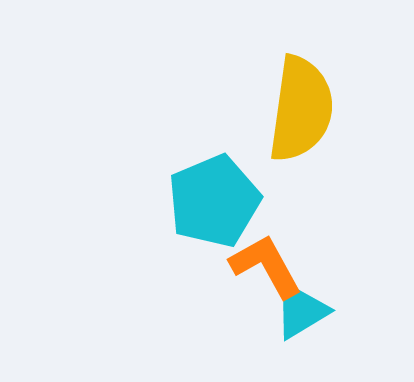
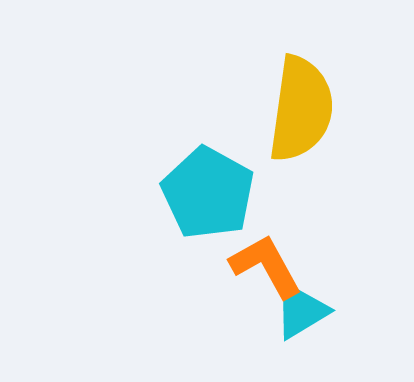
cyan pentagon: moved 6 px left, 8 px up; rotated 20 degrees counterclockwise
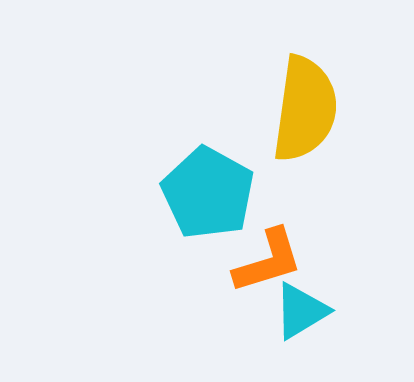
yellow semicircle: moved 4 px right
orange L-shape: moved 2 px right, 5 px up; rotated 102 degrees clockwise
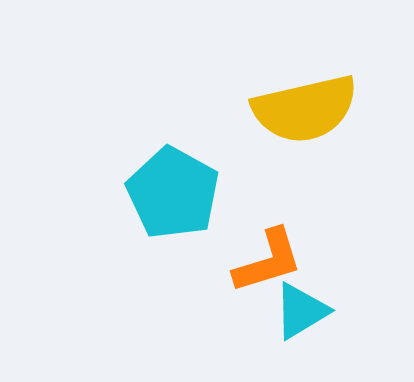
yellow semicircle: rotated 69 degrees clockwise
cyan pentagon: moved 35 px left
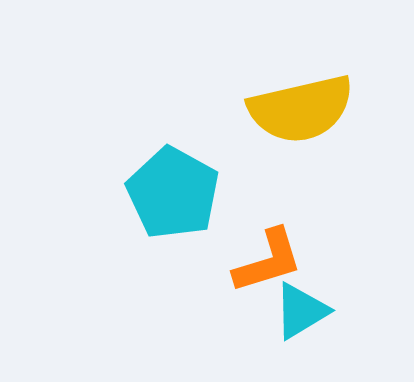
yellow semicircle: moved 4 px left
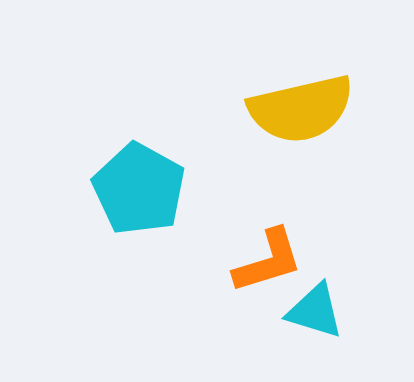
cyan pentagon: moved 34 px left, 4 px up
cyan triangle: moved 14 px right; rotated 48 degrees clockwise
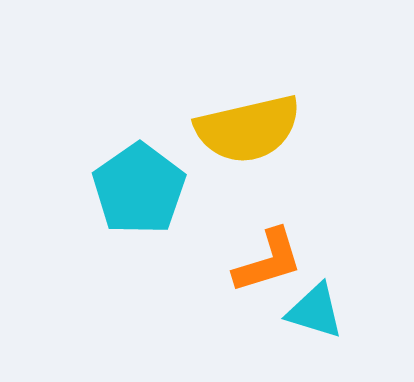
yellow semicircle: moved 53 px left, 20 px down
cyan pentagon: rotated 8 degrees clockwise
